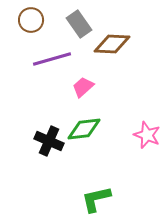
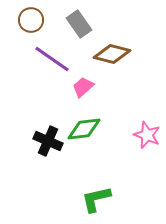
brown diamond: moved 10 px down; rotated 12 degrees clockwise
purple line: rotated 51 degrees clockwise
black cross: moved 1 px left
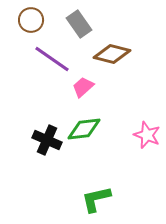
black cross: moved 1 px left, 1 px up
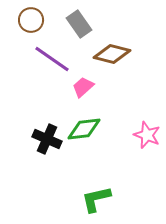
black cross: moved 1 px up
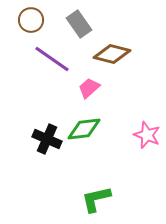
pink trapezoid: moved 6 px right, 1 px down
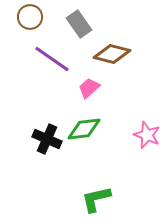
brown circle: moved 1 px left, 3 px up
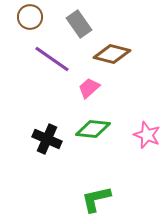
green diamond: moved 9 px right; rotated 12 degrees clockwise
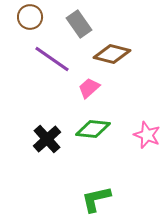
black cross: rotated 24 degrees clockwise
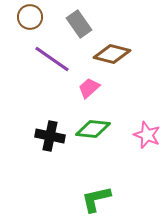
black cross: moved 3 px right, 3 px up; rotated 36 degrees counterclockwise
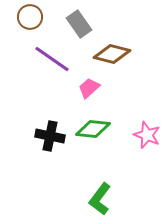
green L-shape: moved 4 px right; rotated 40 degrees counterclockwise
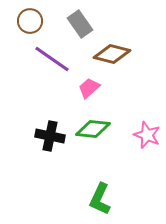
brown circle: moved 4 px down
gray rectangle: moved 1 px right
green L-shape: rotated 12 degrees counterclockwise
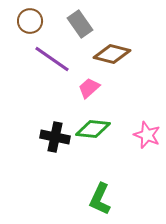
black cross: moved 5 px right, 1 px down
